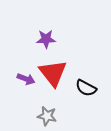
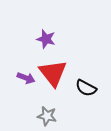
purple star: rotated 18 degrees clockwise
purple arrow: moved 1 px up
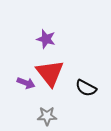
red triangle: moved 3 px left
purple arrow: moved 5 px down
gray star: rotated 12 degrees counterclockwise
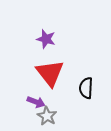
purple arrow: moved 10 px right, 19 px down
black semicircle: rotated 65 degrees clockwise
gray star: rotated 30 degrees clockwise
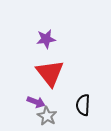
purple star: rotated 24 degrees counterclockwise
black semicircle: moved 3 px left, 17 px down
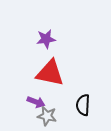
red triangle: rotated 40 degrees counterclockwise
gray star: rotated 18 degrees counterclockwise
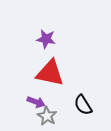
purple star: rotated 18 degrees clockwise
black semicircle: rotated 35 degrees counterclockwise
gray star: rotated 18 degrees clockwise
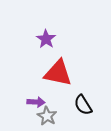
purple star: rotated 24 degrees clockwise
red triangle: moved 8 px right
purple arrow: rotated 18 degrees counterclockwise
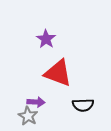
red triangle: rotated 8 degrees clockwise
black semicircle: rotated 60 degrees counterclockwise
gray star: moved 19 px left
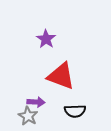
red triangle: moved 3 px right, 3 px down
black semicircle: moved 8 px left, 6 px down
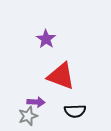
gray star: rotated 24 degrees clockwise
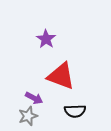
purple arrow: moved 2 px left, 4 px up; rotated 24 degrees clockwise
